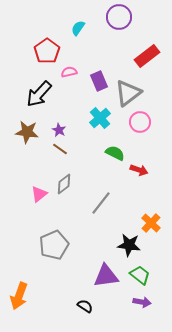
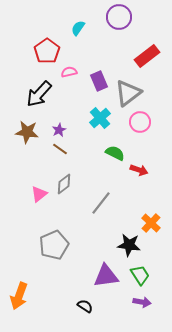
purple star: rotated 16 degrees clockwise
green trapezoid: rotated 20 degrees clockwise
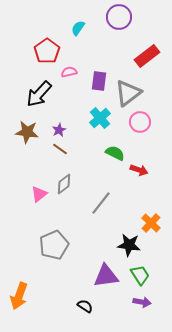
purple rectangle: rotated 30 degrees clockwise
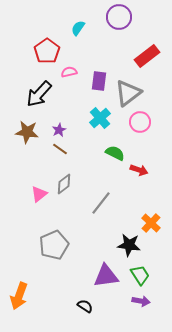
purple arrow: moved 1 px left, 1 px up
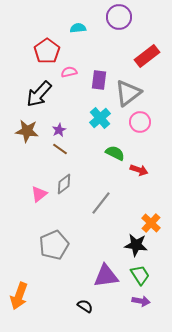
cyan semicircle: rotated 49 degrees clockwise
purple rectangle: moved 1 px up
brown star: moved 1 px up
black star: moved 7 px right
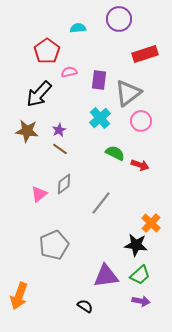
purple circle: moved 2 px down
red rectangle: moved 2 px left, 2 px up; rotated 20 degrees clockwise
pink circle: moved 1 px right, 1 px up
red arrow: moved 1 px right, 5 px up
green trapezoid: rotated 80 degrees clockwise
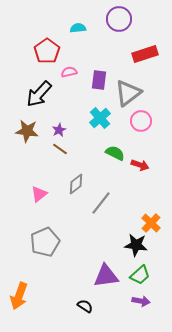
gray diamond: moved 12 px right
gray pentagon: moved 9 px left, 3 px up
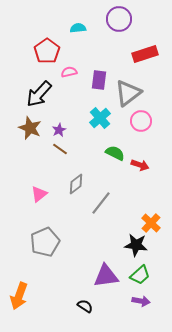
brown star: moved 3 px right, 3 px up; rotated 15 degrees clockwise
